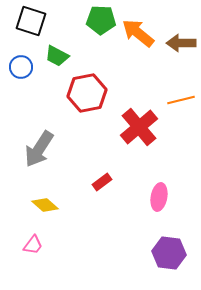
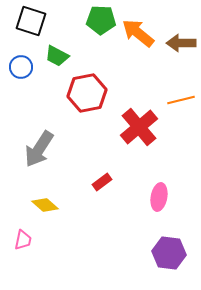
pink trapezoid: moved 10 px left, 5 px up; rotated 25 degrees counterclockwise
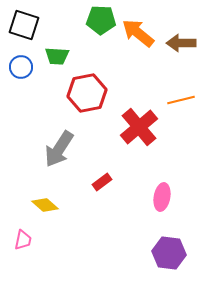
black square: moved 7 px left, 4 px down
green trapezoid: rotated 25 degrees counterclockwise
gray arrow: moved 20 px right
pink ellipse: moved 3 px right
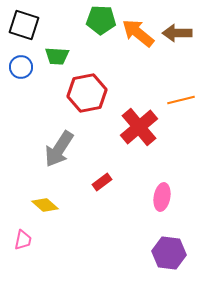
brown arrow: moved 4 px left, 10 px up
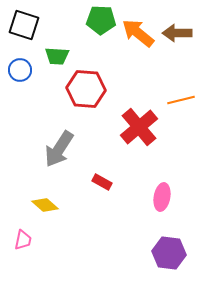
blue circle: moved 1 px left, 3 px down
red hexagon: moved 1 px left, 4 px up; rotated 15 degrees clockwise
red rectangle: rotated 66 degrees clockwise
